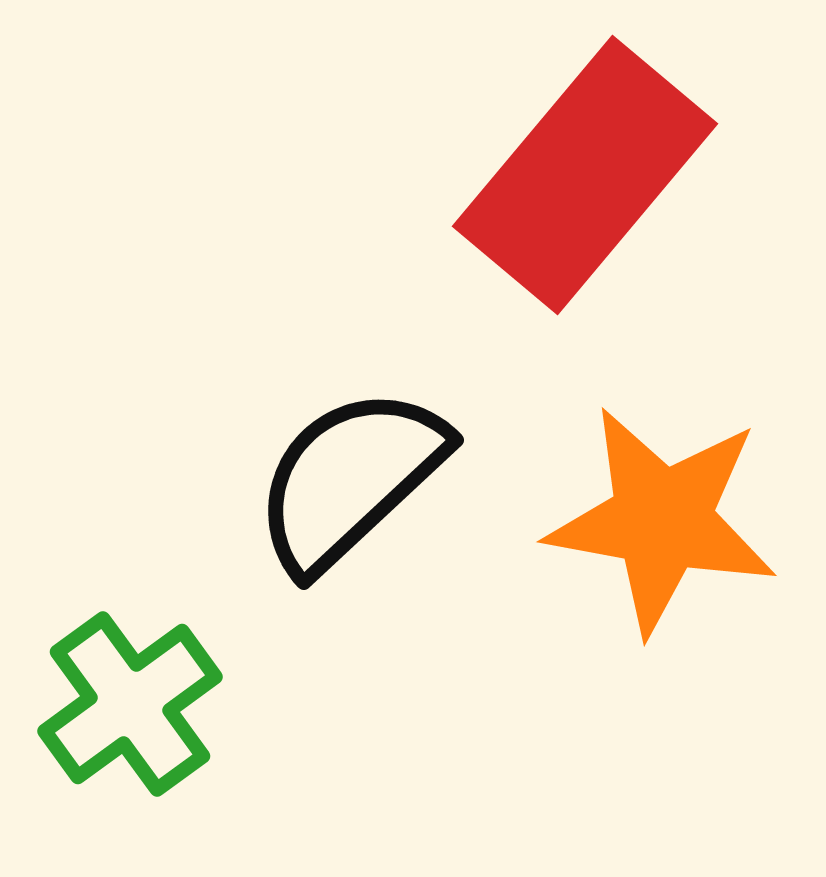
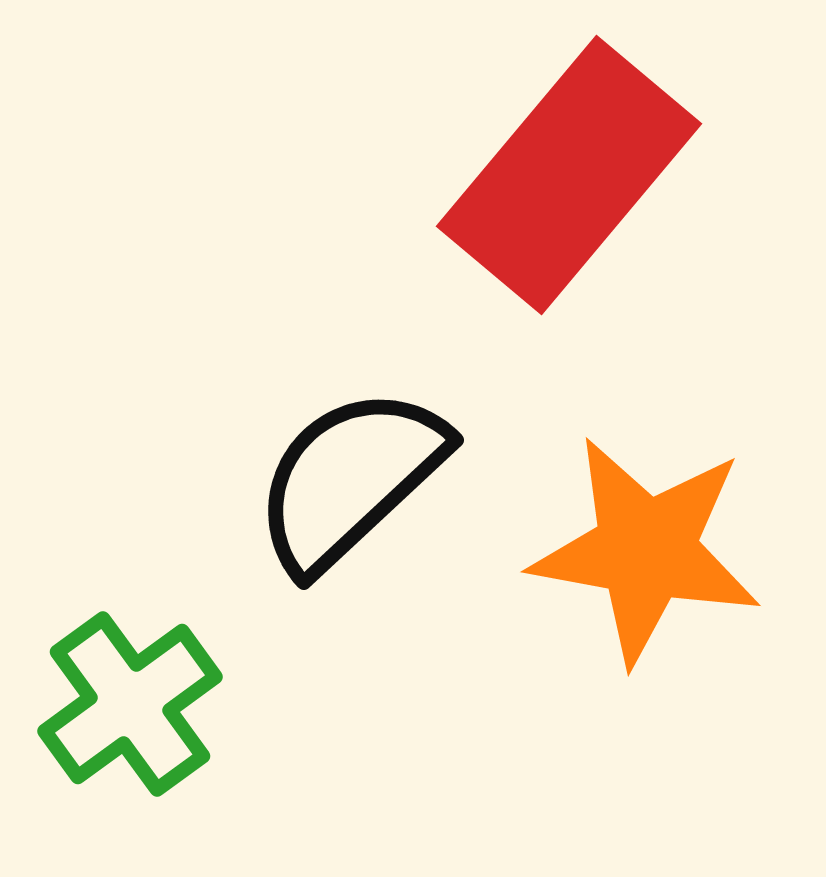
red rectangle: moved 16 px left
orange star: moved 16 px left, 30 px down
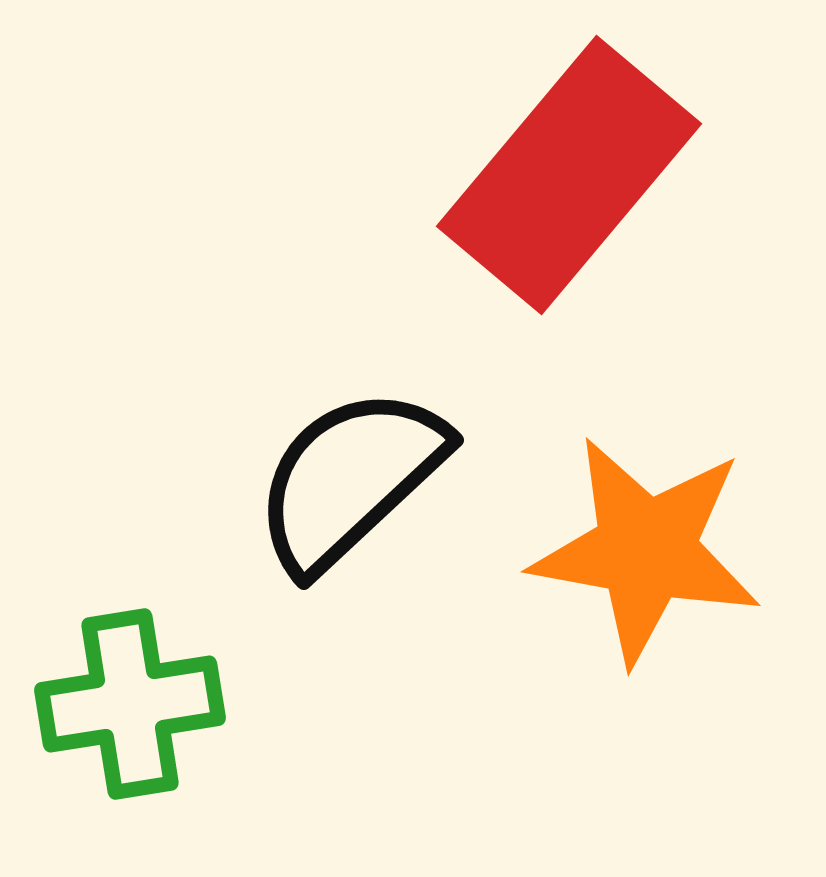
green cross: rotated 27 degrees clockwise
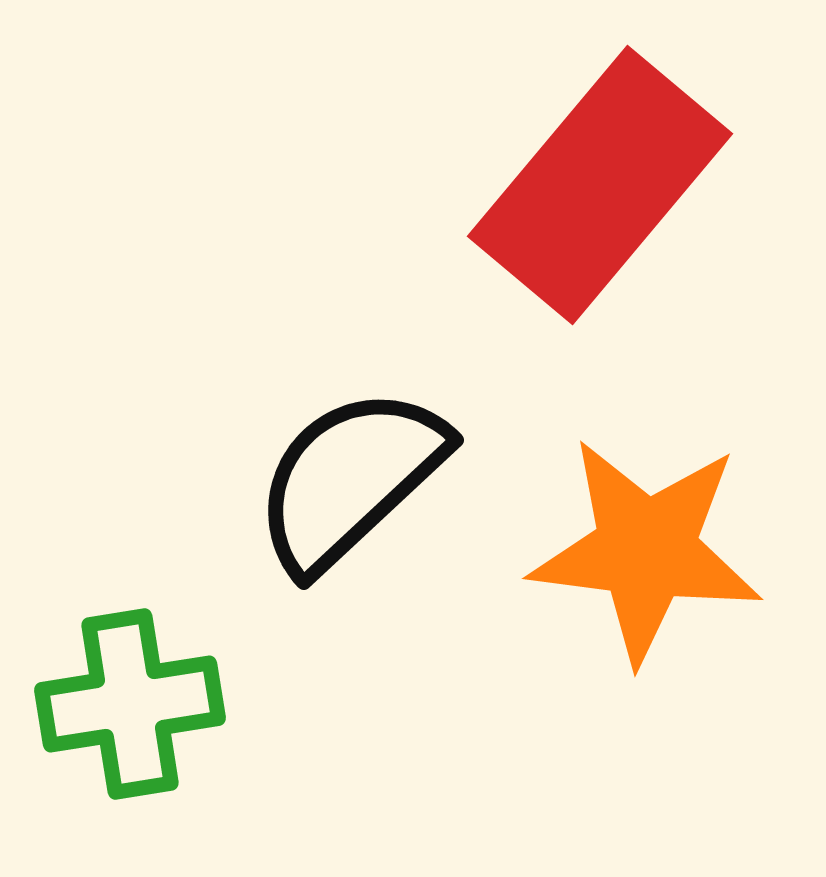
red rectangle: moved 31 px right, 10 px down
orange star: rotated 3 degrees counterclockwise
